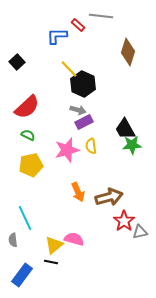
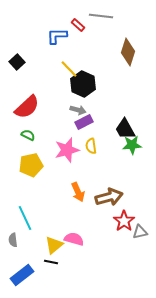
blue rectangle: rotated 15 degrees clockwise
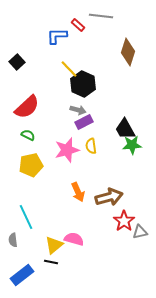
cyan line: moved 1 px right, 1 px up
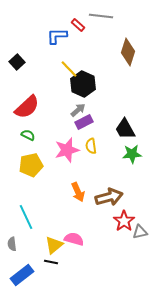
gray arrow: rotated 56 degrees counterclockwise
green star: moved 9 px down
gray semicircle: moved 1 px left, 4 px down
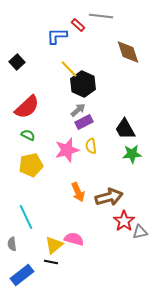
brown diamond: rotated 36 degrees counterclockwise
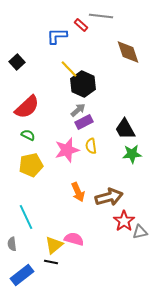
red rectangle: moved 3 px right
